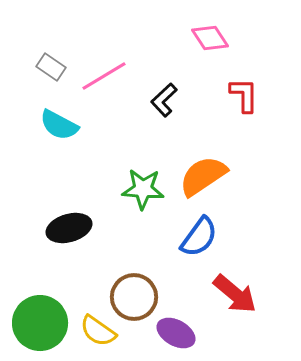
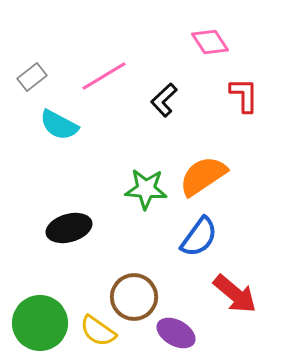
pink diamond: moved 4 px down
gray rectangle: moved 19 px left, 10 px down; rotated 72 degrees counterclockwise
green star: moved 3 px right
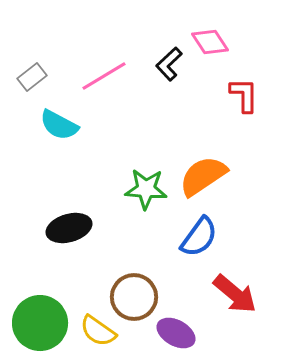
black L-shape: moved 5 px right, 36 px up
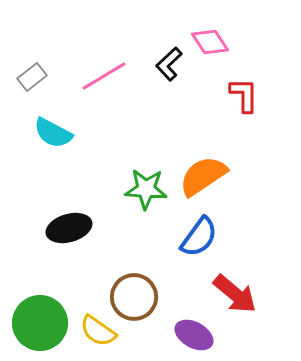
cyan semicircle: moved 6 px left, 8 px down
purple ellipse: moved 18 px right, 2 px down
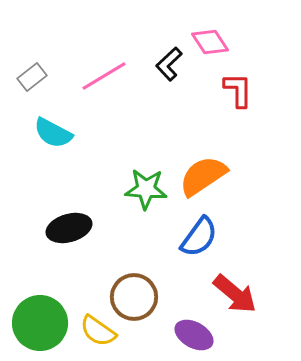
red L-shape: moved 6 px left, 5 px up
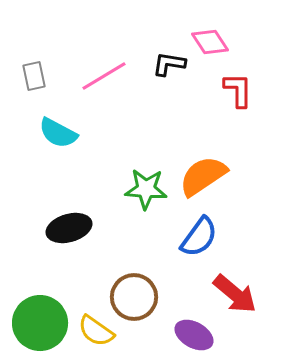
black L-shape: rotated 52 degrees clockwise
gray rectangle: moved 2 px right, 1 px up; rotated 64 degrees counterclockwise
cyan semicircle: moved 5 px right
yellow semicircle: moved 2 px left
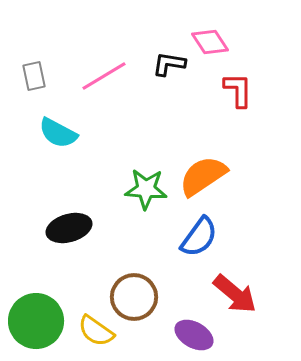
green circle: moved 4 px left, 2 px up
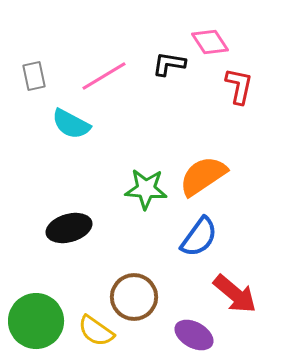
red L-shape: moved 1 px right, 4 px up; rotated 12 degrees clockwise
cyan semicircle: moved 13 px right, 9 px up
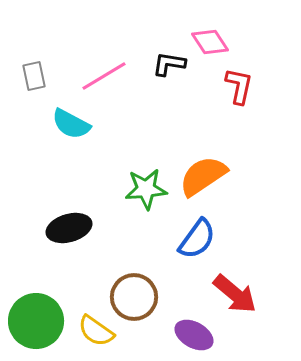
green star: rotated 9 degrees counterclockwise
blue semicircle: moved 2 px left, 2 px down
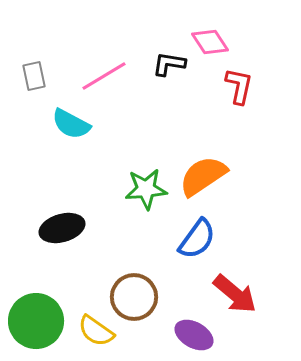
black ellipse: moved 7 px left
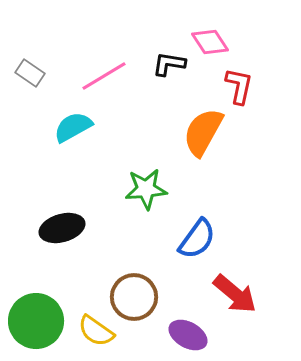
gray rectangle: moved 4 px left, 3 px up; rotated 44 degrees counterclockwise
cyan semicircle: moved 2 px right, 3 px down; rotated 123 degrees clockwise
orange semicircle: moved 44 px up; rotated 27 degrees counterclockwise
purple ellipse: moved 6 px left
